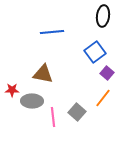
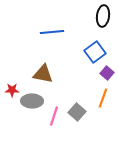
orange line: rotated 18 degrees counterclockwise
pink line: moved 1 px right, 1 px up; rotated 24 degrees clockwise
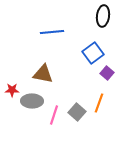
blue square: moved 2 px left, 1 px down
orange line: moved 4 px left, 5 px down
pink line: moved 1 px up
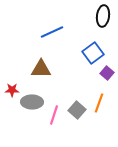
blue line: rotated 20 degrees counterclockwise
brown triangle: moved 2 px left, 5 px up; rotated 10 degrees counterclockwise
gray ellipse: moved 1 px down
gray square: moved 2 px up
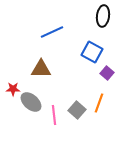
blue square: moved 1 px left, 1 px up; rotated 25 degrees counterclockwise
red star: moved 1 px right, 1 px up
gray ellipse: moved 1 px left; rotated 40 degrees clockwise
pink line: rotated 24 degrees counterclockwise
